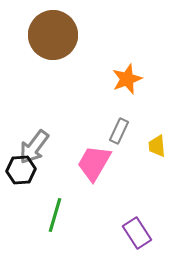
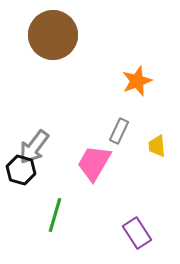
orange star: moved 10 px right, 2 px down
black hexagon: rotated 20 degrees clockwise
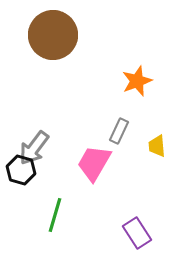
gray arrow: moved 1 px down
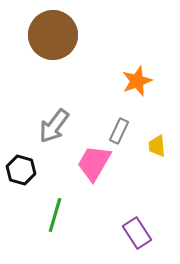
gray arrow: moved 20 px right, 22 px up
